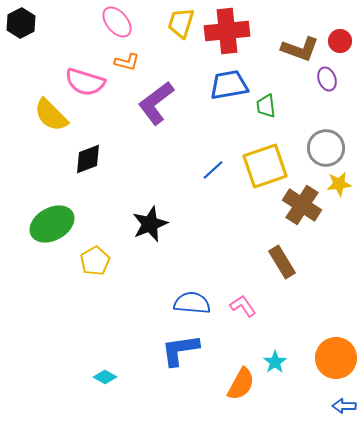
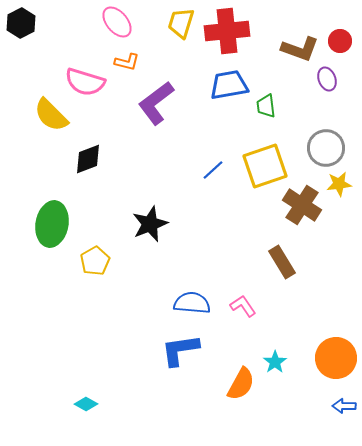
green ellipse: rotated 51 degrees counterclockwise
cyan diamond: moved 19 px left, 27 px down
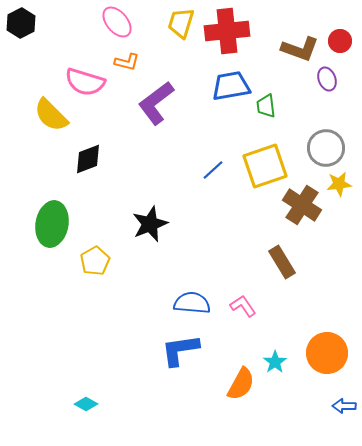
blue trapezoid: moved 2 px right, 1 px down
orange circle: moved 9 px left, 5 px up
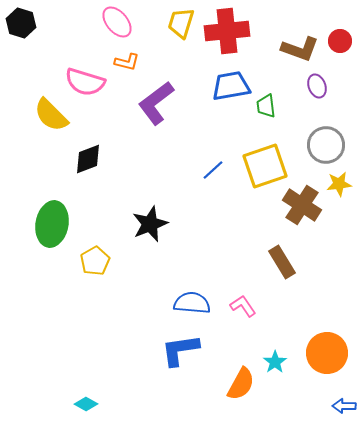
black hexagon: rotated 16 degrees counterclockwise
purple ellipse: moved 10 px left, 7 px down
gray circle: moved 3 px up
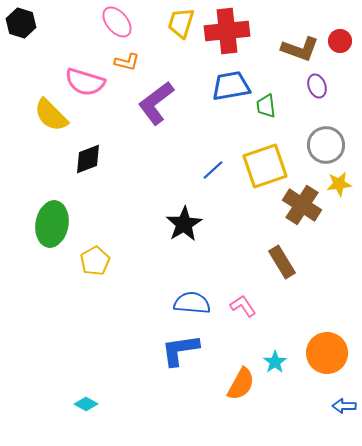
black star: moved 34 px right; rotated 9 degrees counterclockwise
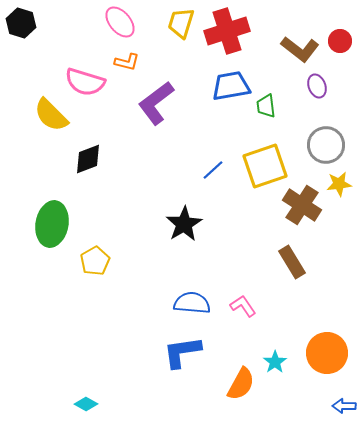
pink ellipse: moved 3 px right
red cross: rotated 12 degrees counterclockwise
brown L-shape: rotated 18 degrees clockwise
brown rectangle: moved 10 px right
blue L-shape: moved 2 px right, 2 px down
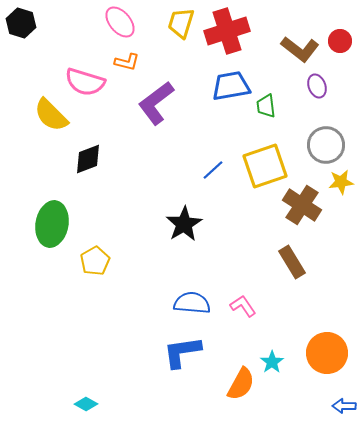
yellow star: moved 2 px right, 2 px up
cyan star: moved 3 px left
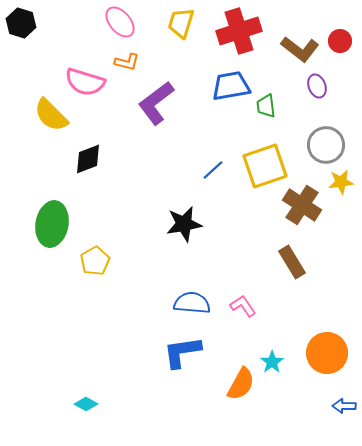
red cross: moved 12 px right
black star: rotated 21 degrees clockwise
